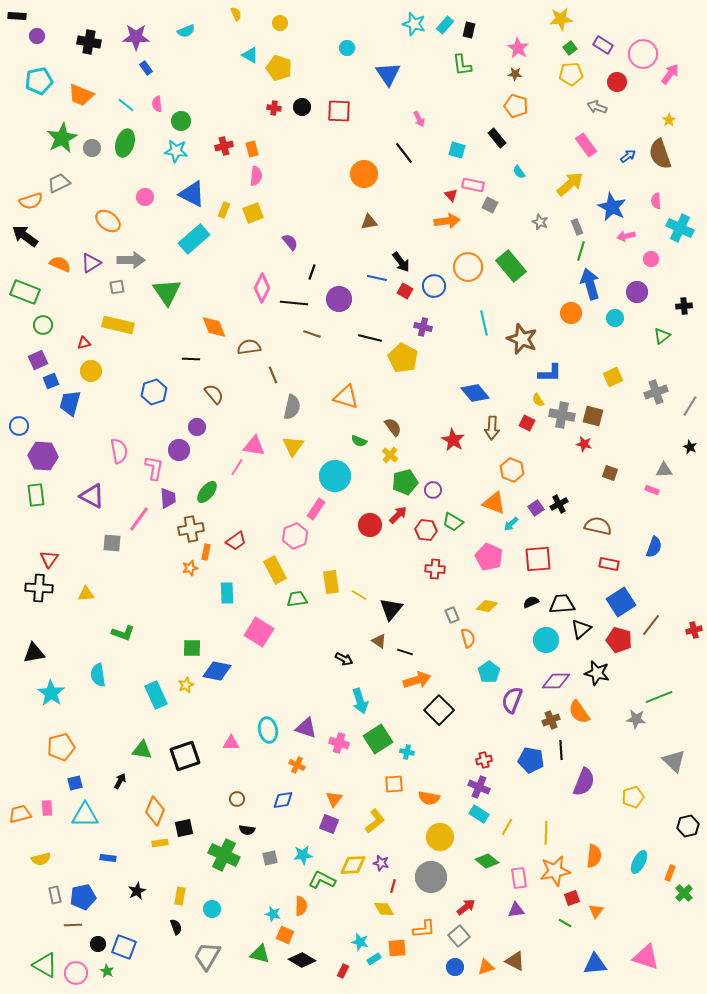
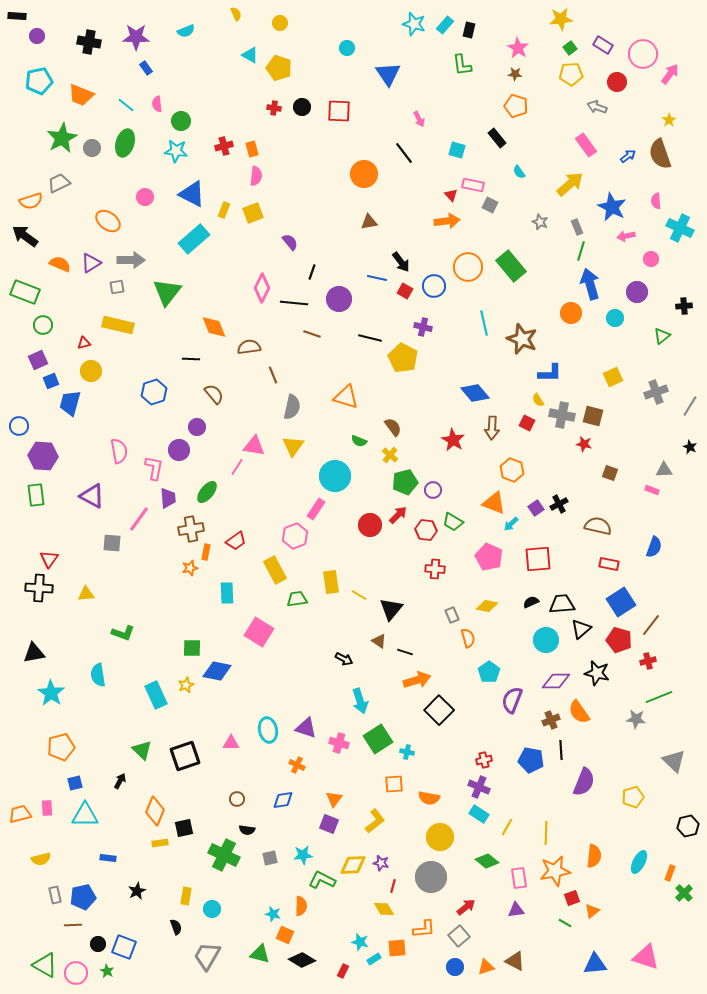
green triangle at (167, 292): rotated 12 degrees clockwise
red cross at (694, 630): moved 46 px left, 31 px down
green triangle at (142, 750): rotated 35 degrees clockwise
yellow rectangle at (180, 896): moved 6 px right
orange triangle at (596, 911): moved 4 px left; rotated 14 degrees clockwise
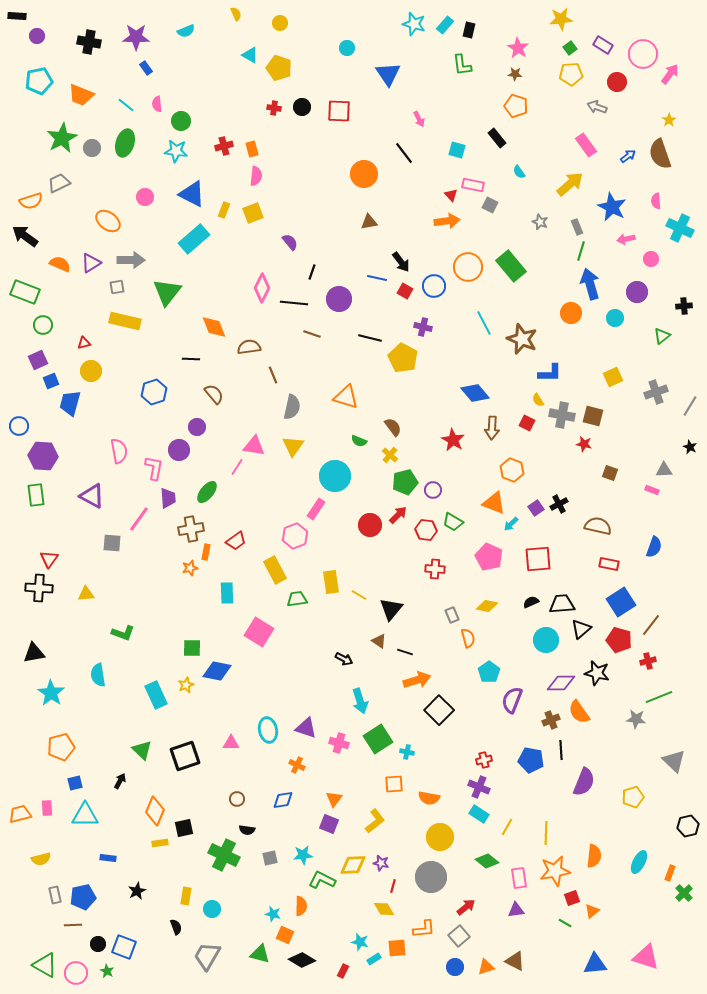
pink arrow at (626, 236): moved 3 px down
cyan line at (484, 323): rotated 15 degrees counterclockwise
yellow rectangle at (118, 325): moved 7 px right, 4 px up
purple diamond at (556, 681): moved 5 px right, 2 px down
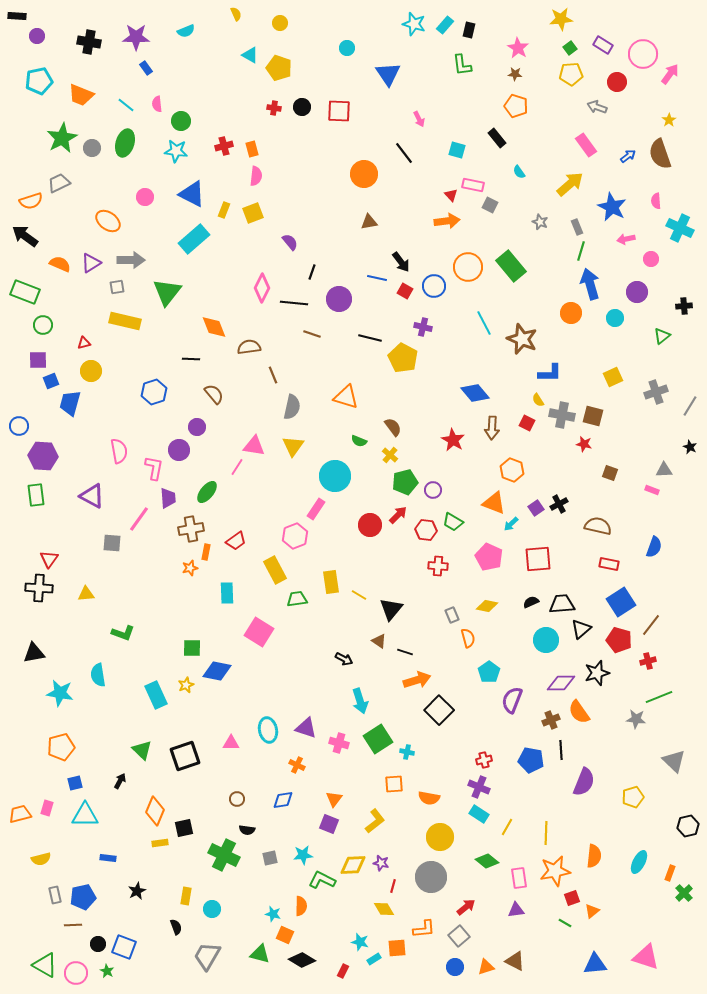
purple square at (38, 360): rotated 24 degrees clockwise
red cross at (435, 569): moved 3 px right, 3 px up
black star at (597, 673): rotated 30 degrees counterclockwise
cyan star at (51, 693): moved 9 px right; rotated 24 degrees counterclockwise
pink rectangle at (47, 808): rotated 21 degrees clockwise
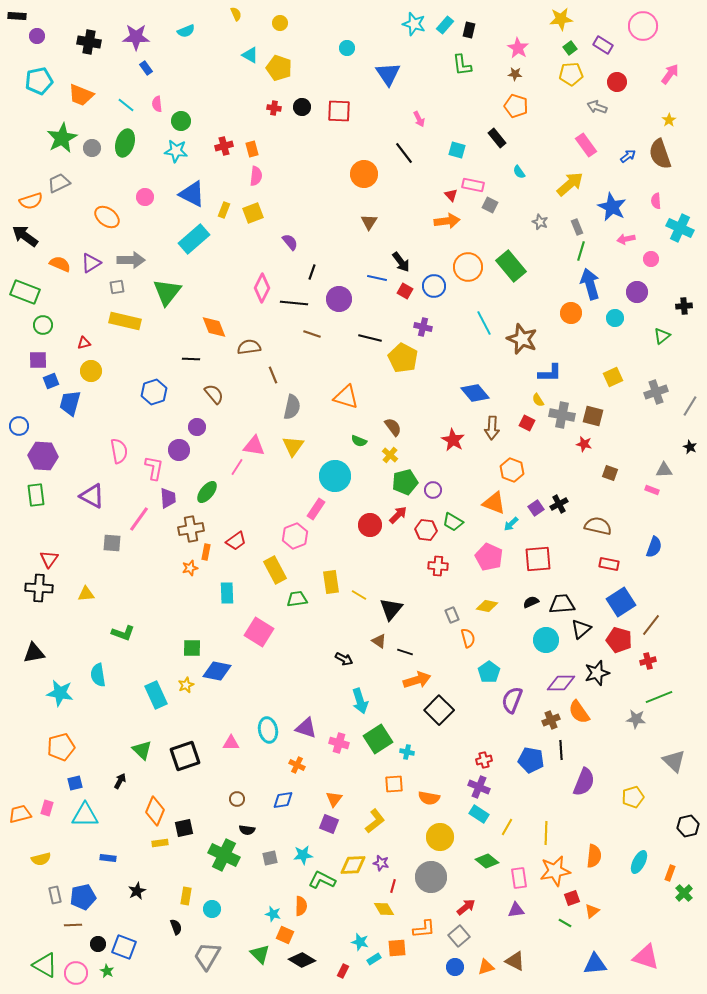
pink circle at (643, 54): moved 28 px up
orange ellipse at (108, 221): moved 1 px left, 4 px up
brown triangle at (369, 222): rotated 48 degrees counterclockwise
green triangle at (260, 954): rotated 30 degrees clockwise
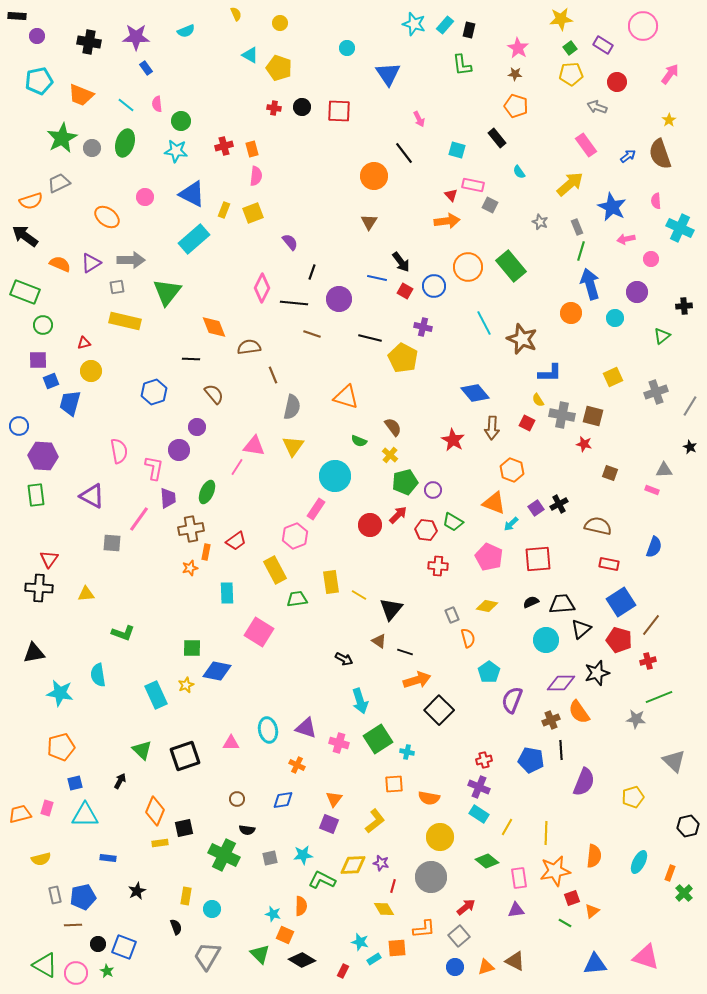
orange circle at (364, 174): moved 10 px right, 2 px down
green ellipse at (207, 492): rotated 15 degrees counterclockwise
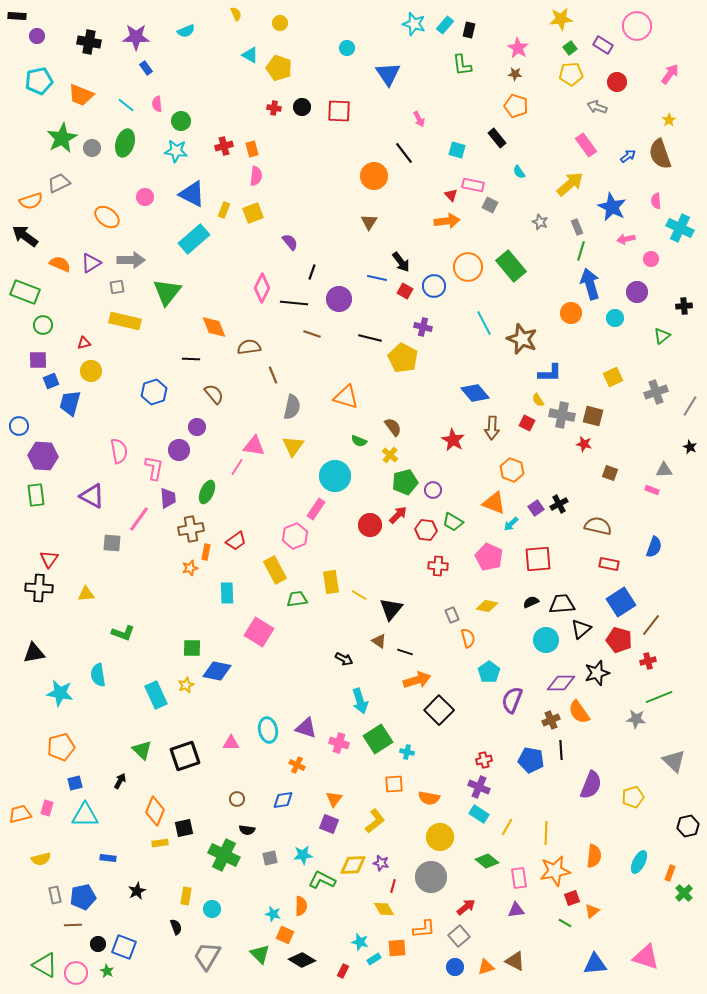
pink circle at (643, 26): moved 6 px left
purple semicircle at (584, 782): moved 7 px right, 3 px down
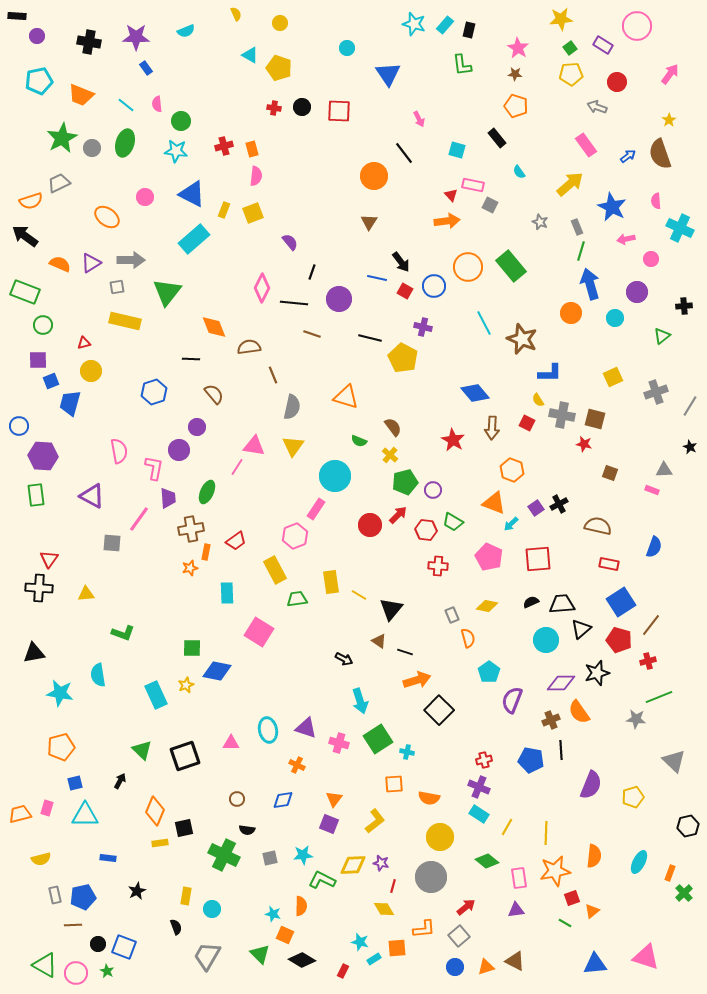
brown square at (593, 416): moved 2 px right, 3 px down
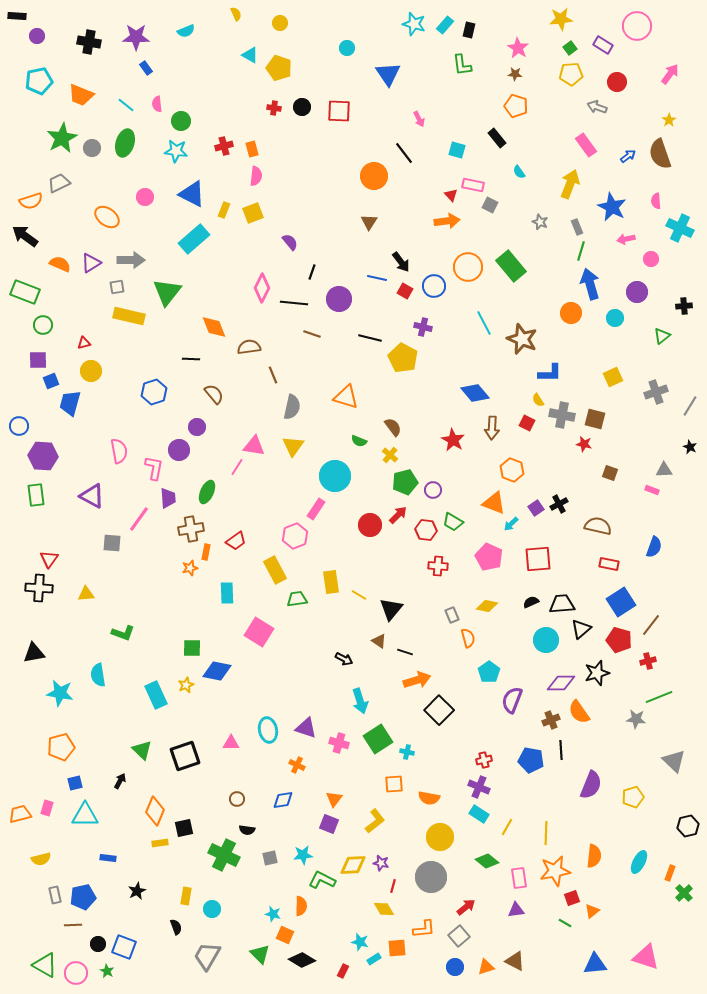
yellow arrow at (570, 184): rotated 28 degrees counterclockwise
yellow rectangle at (125, 321): moved 4 px right, 5 px up
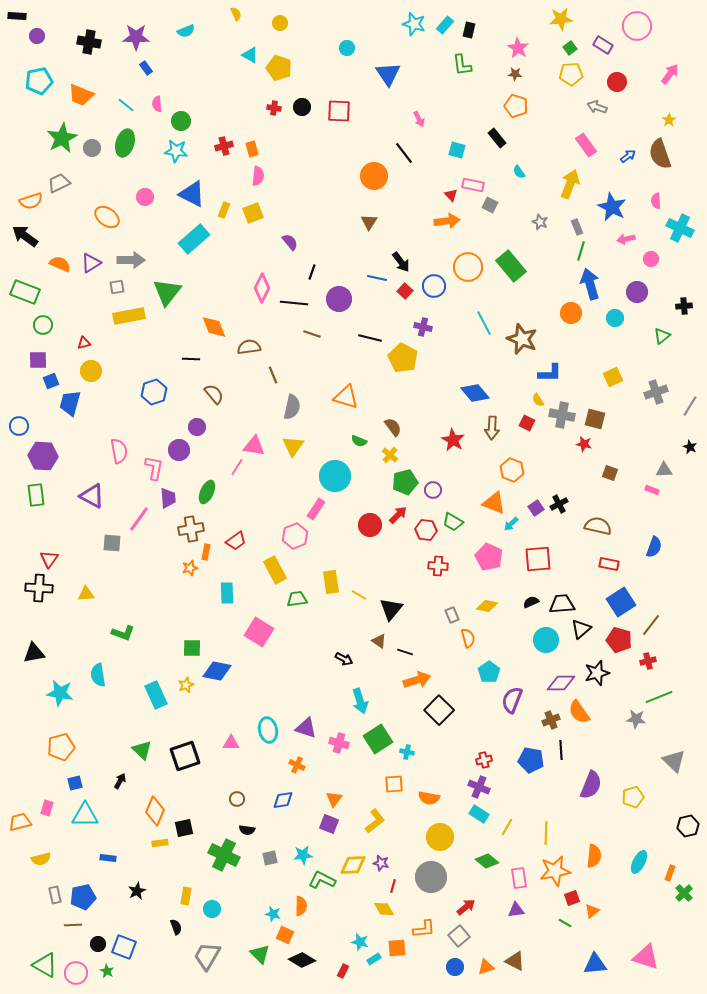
pink semicircle at (256, 176): moved 2 px right
red square at (405, 291): rotated 14 degrees clockwise
yellow rectangle at (129, 316): rotated 24 degrees counterclockwise
orange trapezoid at (20, 814): moved 8 px down
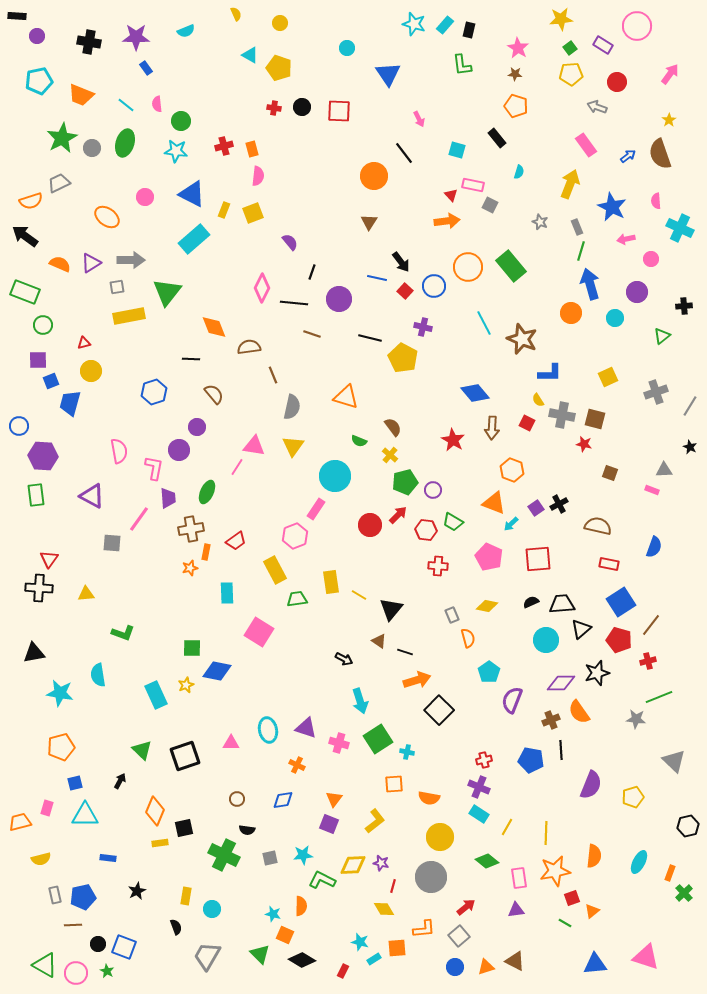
cyan semicircle at (519, 172): rotated 128 degrees counterclockwise
yellow square at (613, 377): moved 5 px left
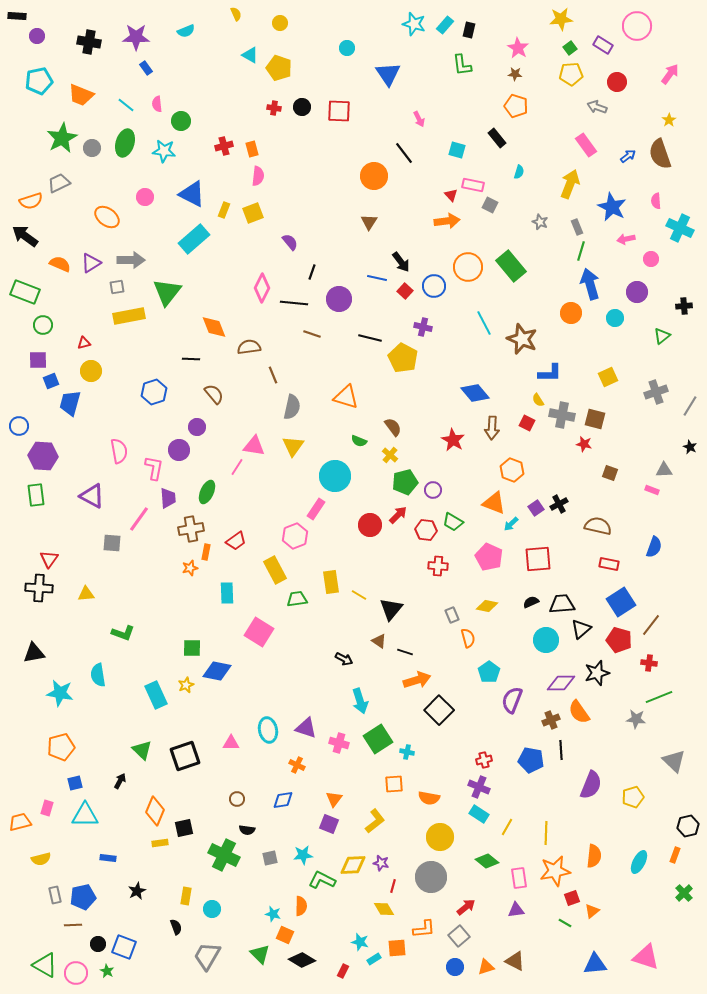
cyan star at (176, 151): moved 12 px left
red cross at (648, 661): moved 1 px right, 2 px down; rotated 21 degrees clockwise
orange rectangle at (670, 873): moved 5 px right, 18 px up
